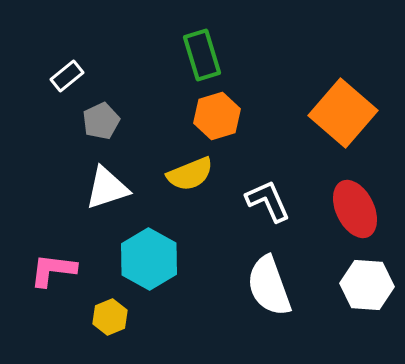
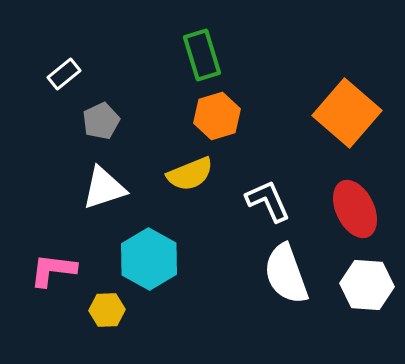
white rectangle: moved 3 px left, 2 px up
orange square: moved 4 px right
white triangle: moved 3 px left
white semicircle: moved 17 px right, 12 px up
yellow hexagon: moved 3 px left, 7 px up; rotated 20 degrees clockwise
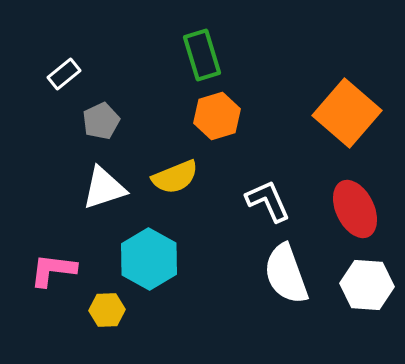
yellow semicircle: moved 15 px left, 3 px down
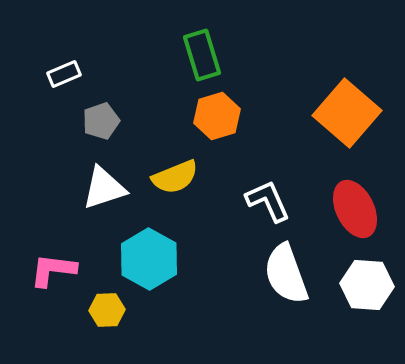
white rectangle: rotated 16 degrees clockwise
gray pentagon: rotated 6 degrees clockwise
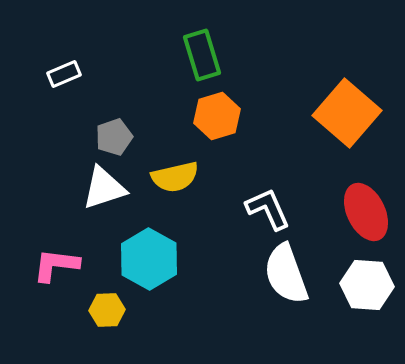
gray pentagon: moved 13 px right, 16 px down
yellow semicircle: rotated 9 degrees clockwise
white L-shape: moved 8 px down
red ellipse: moved 11 px right, 3 px down
pink L-shape: moved 3 px right, 5 px up
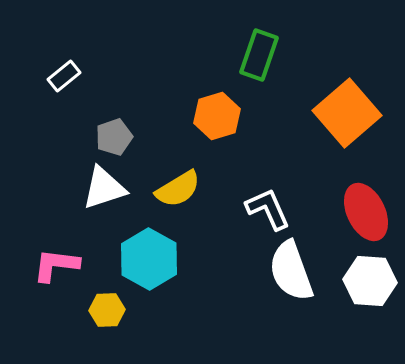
green rectangle: moved 57 px right; rotated 36 degrees clockwise
white rectangle: moved 2 px down; rotated 16 degrees counterclockwise
orange square: rotated 8 degrees clockwise
yellow semicircle: moved 3 px right, 12 px down; rotated 18 degrees counterclockwise
white semicircle: moved 5 px right, 3 px up
white hexagon: moved 3 px right, 4 px up
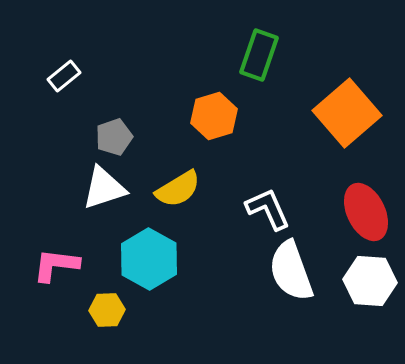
orange hexagon: moved 3 px left
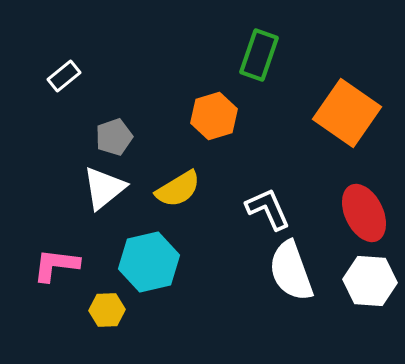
orange square: rotated 14 degrees counterclockwise
white triangle: rotated 21 degrees counterclockwise
red ellipse: moved 2 px left, 1 px down
cyan hexagon: moved 3 px down; rotated 18 degrees clockwise
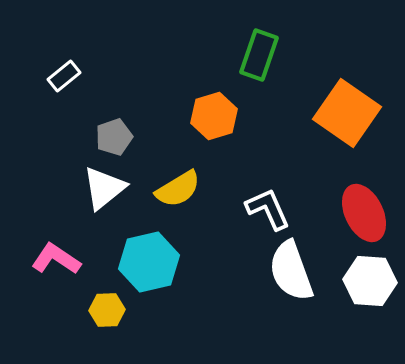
pink L-shape: moved 6 px up; rotated 27 degrees clockwise
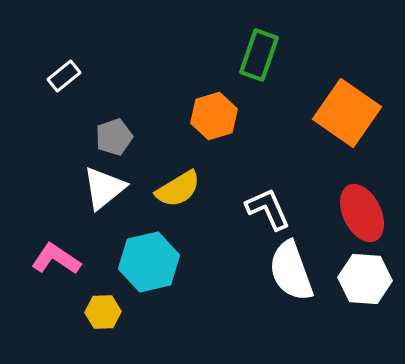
red ellipse: moved 2 px left
white hexagon: moved 5 px left, 2 px up
yellow hexagon: moved 4 px left, 2 px down
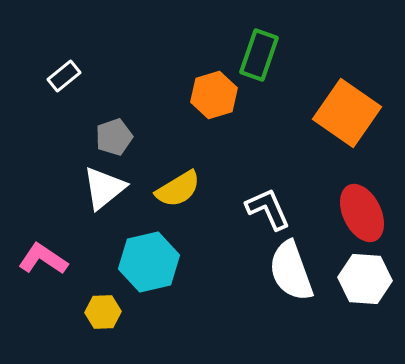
orange hexagon: moved 21 px up
pink L-shape: moved 13 px left
